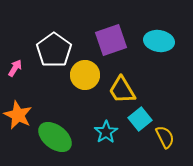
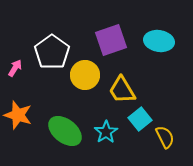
white pentagon: moved 2 px left, 2 px down
orange star: rotated 8 degrees counterclockwise
green ellipse: moved 10 px right, 6 px up
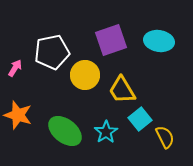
white pentagon: rotated 24 degrees clockwise
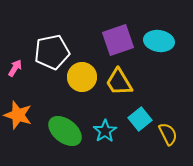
purple square: moved 7 px right
yellow circle: moved 3 px left, 2 px down
yellow trapezoid: moved 3 px left, 8 px up
cyan star: moved 1 px left, 1 px up
yellow semicircle: moved 3 px right, 3 px up
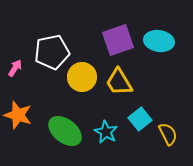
cyan star: moved 1 px right, 1 px down; rotated 10 degrees counterclockwise
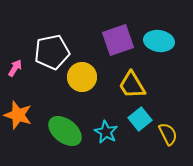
yellow trapezoid: moved 13 px right, 3 px down
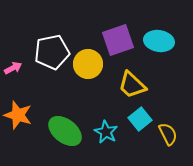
pink arrow: moved 2 px left; rotated 30 degrees clockwise
yellow circle: moved 6 px right, 13 px up
yellow trapezoid: rotated 16 degrees counterclockwise
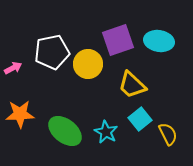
orange star: moved 2 px right, 1 px up; rotated 20 degrees counterclockwise
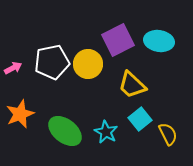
purple square: rotated 8 degrees counterclockwise
white pentagon: moved 10 px down
orange star: rotated 20 degrees counterclockwise
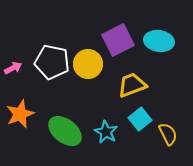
white pentagon: rotated 24 degrees clockwise
yellow trapezoid: rotated 116 degrees clockwise
